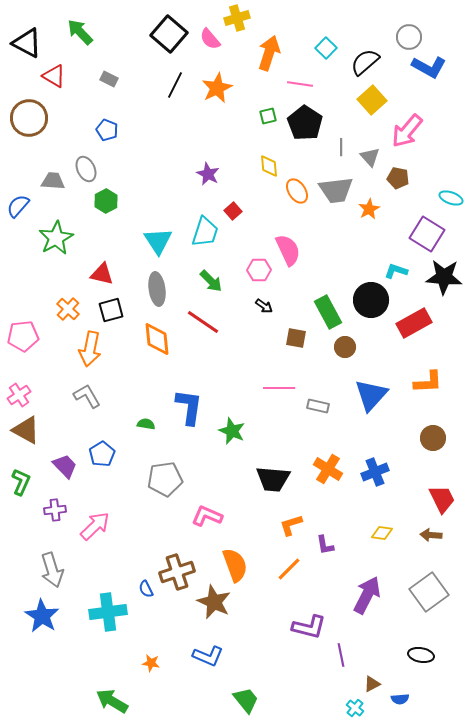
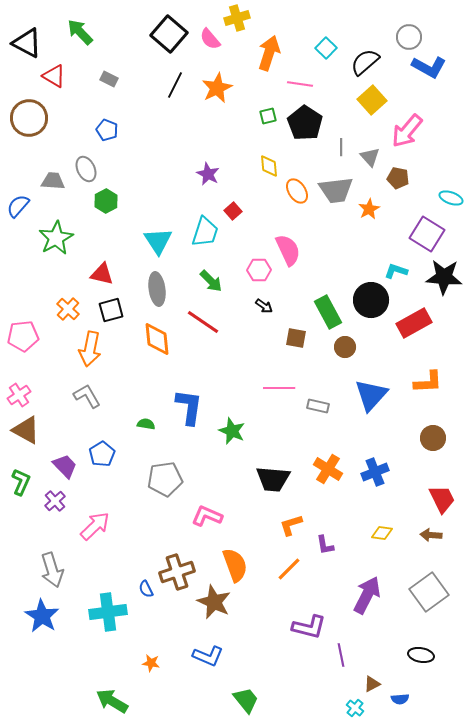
purple cross at (55, 510): moved 9 px up; rotated 35 degrees counterclockwise
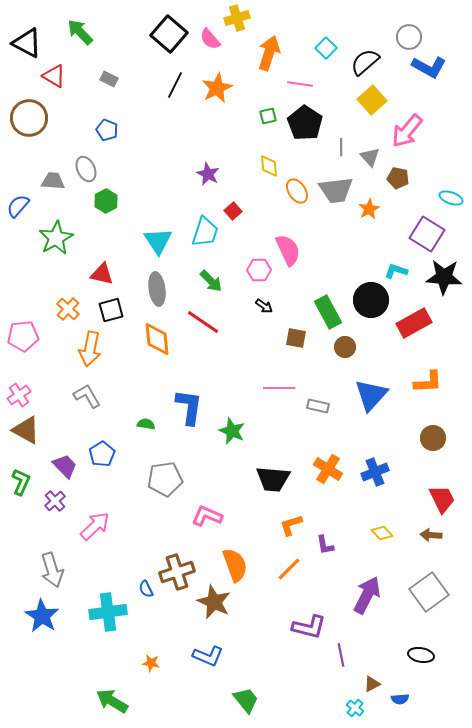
yellow diamond at (382, 533): rotated 40 degrees clockwise
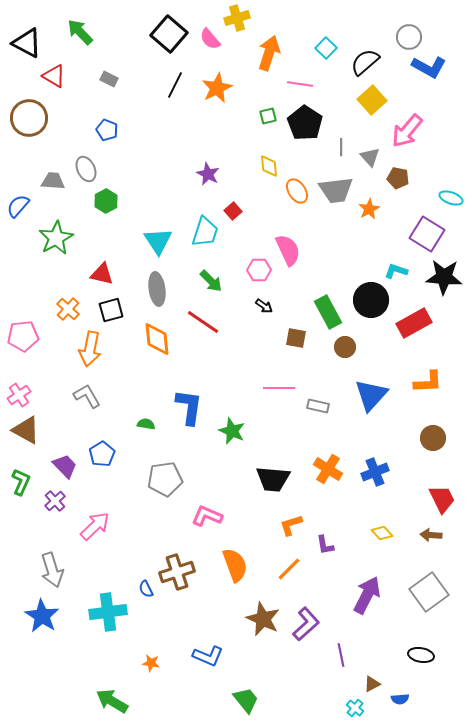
brown star at (214, 602): moved 49 px right, 17 px down
purple L-shape at (309, 627): moved 3 px left, 3 px up; rotated 56 degrees counterclockwise
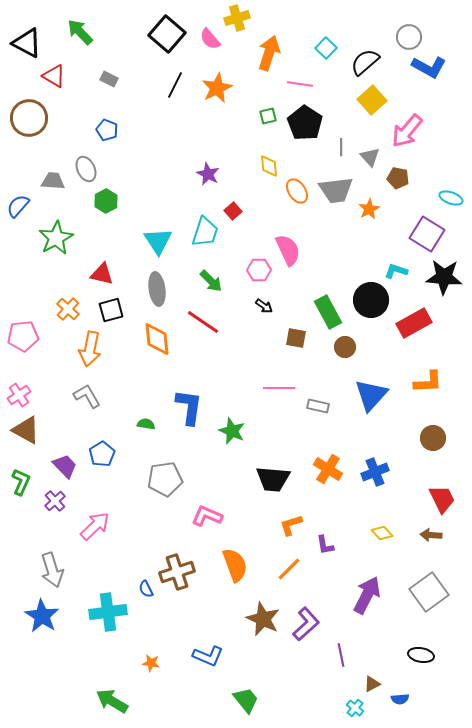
black square at (169, 34): moved 2 px left
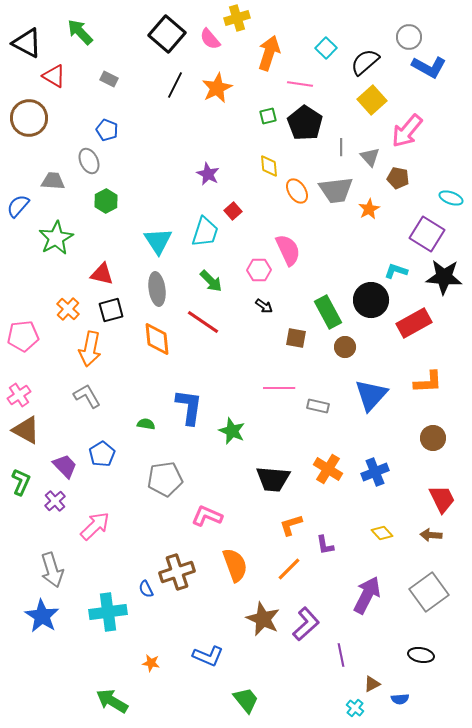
gray ellipse at (86, 169): moved 3 px right, 8 px up
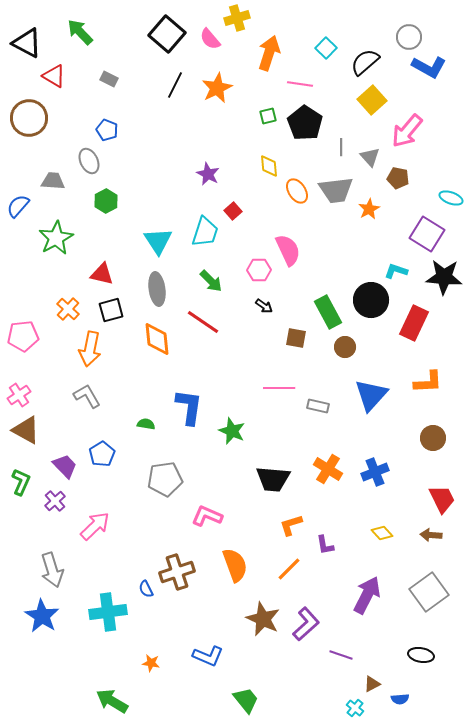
red rectangle at (414, 323): rotated 36 degrees counterclockwise
purple line at (341, 655): rotated 60 degrees counterclockwise
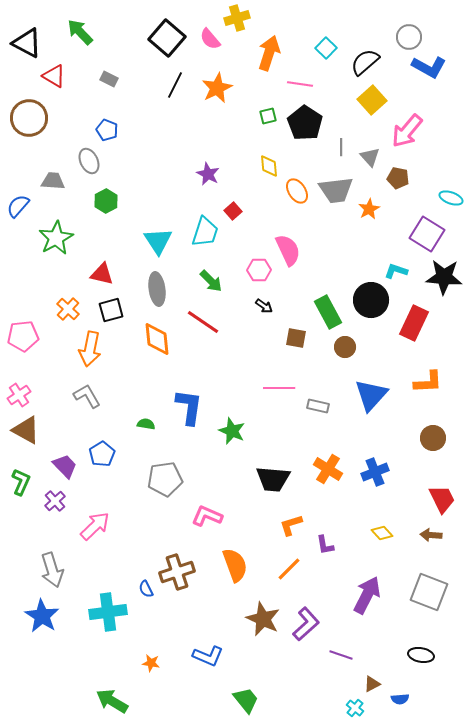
black square at (167, 34): moved 4 px down
gray square at (429, 592): rotated 33 degrees counterclockwise
